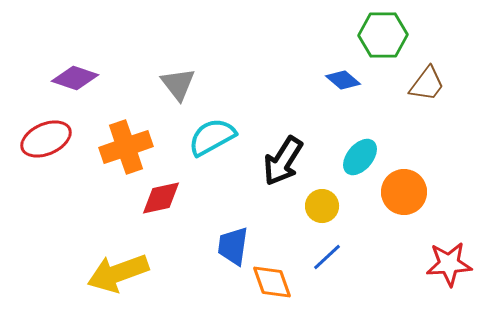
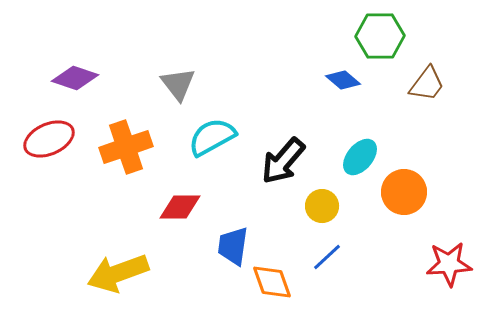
green hexagon: moved 3 px left, 1 px down
red ellipse: moved 3 px right
black arrow: rotated 9 degrees clockwise
red diamond: moved 19 px right, 9 px down; rotated 12 degrees clockwise
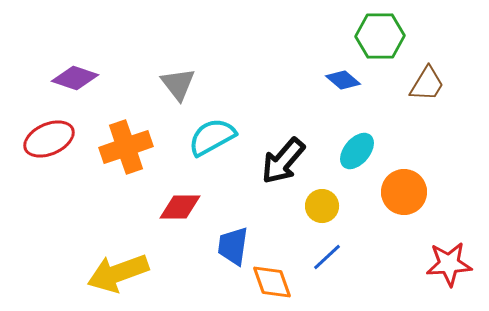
brown trapezoid: rotated 6 degrees counterclockwise
cyan ellipse: moved 3 px left, 6 px up
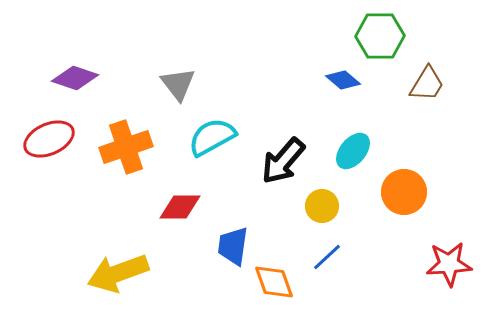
cyan ellipse: moved 4 px left
orange diamond: moved 2 px right
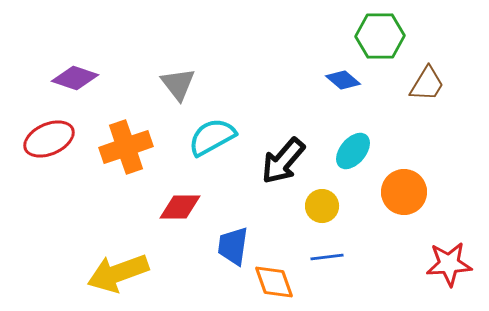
blue line: rotated 36 degrees clockwise
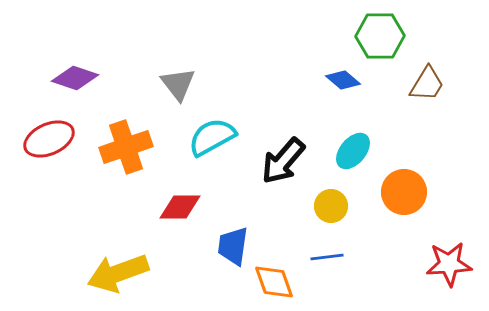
yellow circle: moved 9 px right
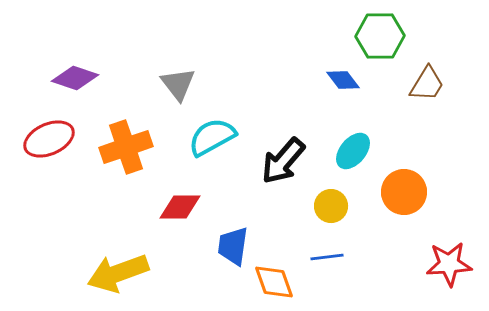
blue diamond: rotated 12 degrees clockwise
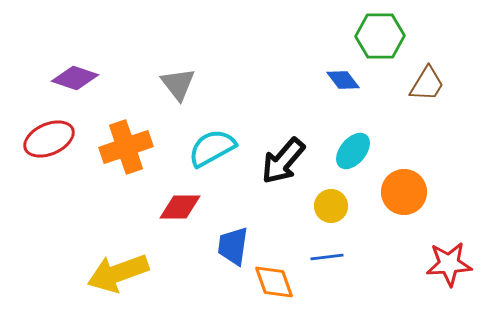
cyan semicircle: moved 11 px down
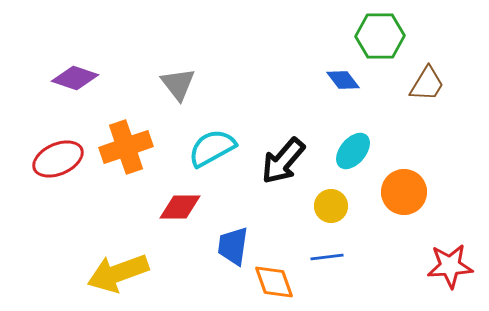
red ellipse: moved 9 px right, 20 px down
red star: moved 1 px right, 2 px down
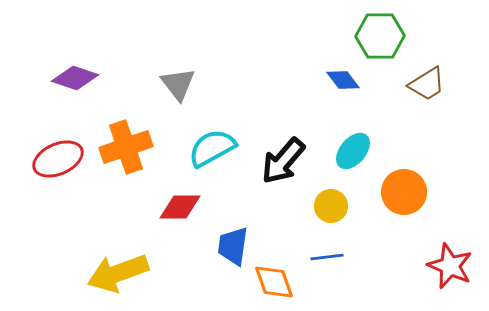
brown trapezoid: rotated 27 degrees clockwise
red star: rotated 27 degrees clockwise
